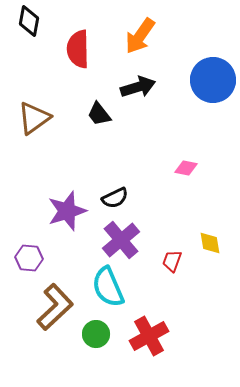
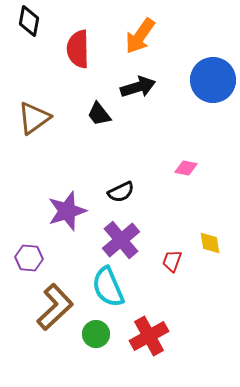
black semicircle: moved 6 px right, 6 px up
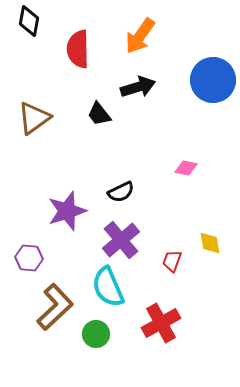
red cross: moved 12 px right, 13 px up
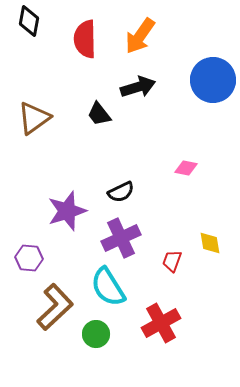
red semicircle: moved 7 px right, 10 px up
purple cross: moved 2 px up; rotated 15 degrees clockwise
cyan semicircle: rotated 9 degrees counterclockwise
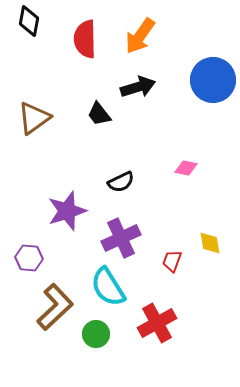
black semicircle: moved 10 px up
red cross: moved 4 px left
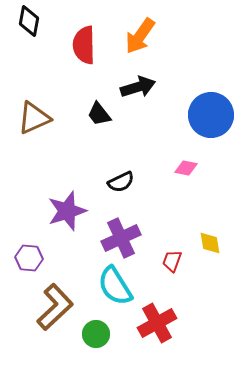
red semicircle: moved 1 px left, 6 px down
blue circle: moved 2 px left, 35 px down
brown triangle: rotated 12 degrees clockwise
cyan semicircle: moved 7 px right, 1 px up
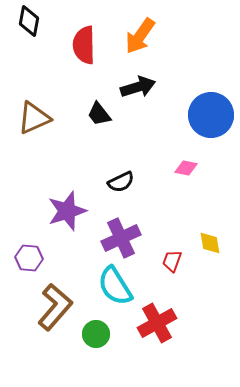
brown L-shape: rotated 6 degrees counterclockwise
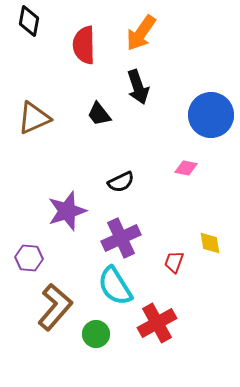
orange arrow: moved 1 px right, 3 px up
black arrow: rotated 88 degrees clockwise
red trapezoid: moved 2 px right, 1 px down
